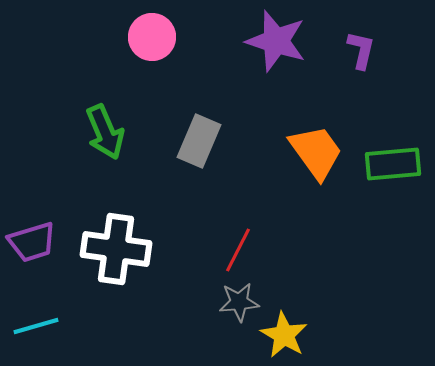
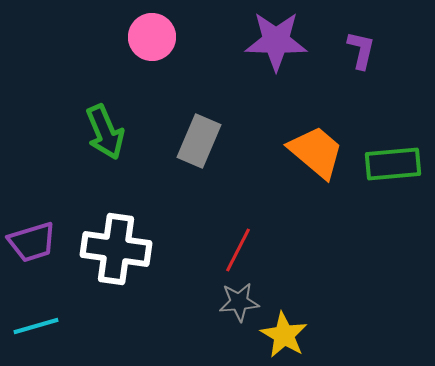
purple star: rotated 16 degrees counterclockwise
orange trapezoid: rotated 14 degrees counterclockwise
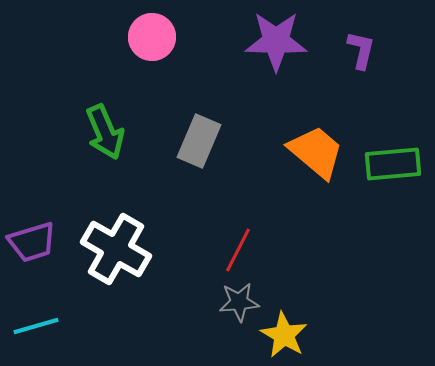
white cross: rotated 22 degrees clockwise
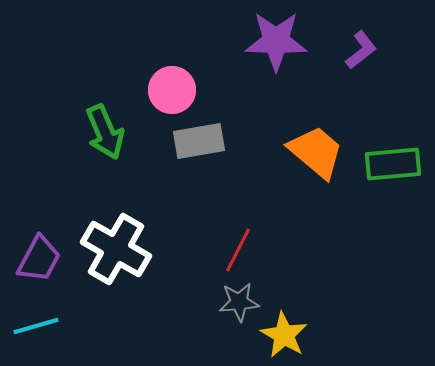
pink circle: moved 20 px right, 53 px down
purple L-shape: rotated 39 degrees clockwise
gray rectangle: rotated 57 degrees clockwise
purple trapezoid: moved 7 px right, 17 px down; rotated 45 degrees counterclockwise
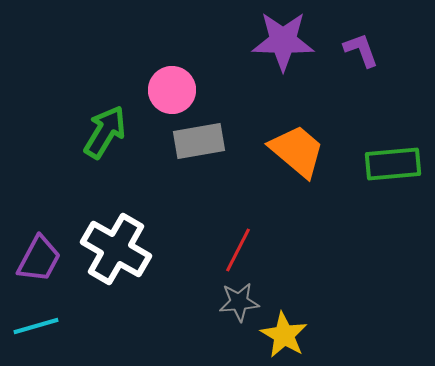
purple star: moved 7 px right
purple L-shape: rotated 72 degrees counterclockwise
green arrow: rotated 126 degrees counterclockwise
orange trapezoid: moved 19 px left, 1 px up
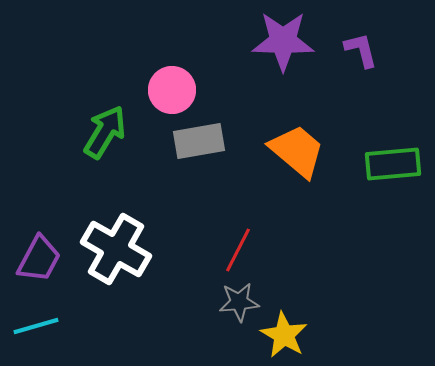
purple L-shape: rotated 6 degrees clockwise
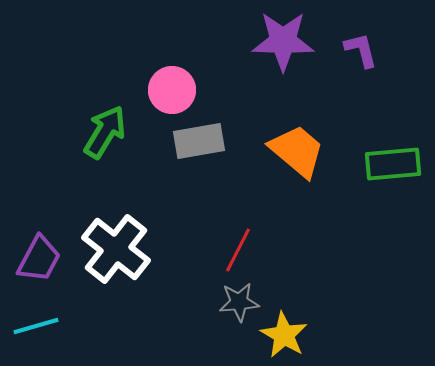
white cross: rotated 8 degrees clockwise
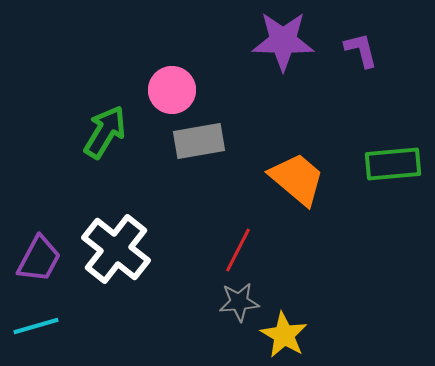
orange trapezoid: moved 28 px down
